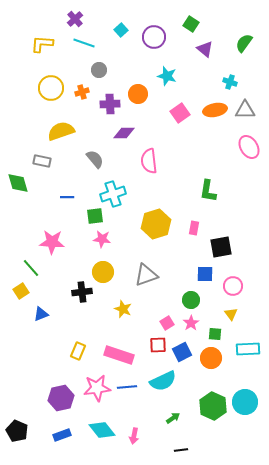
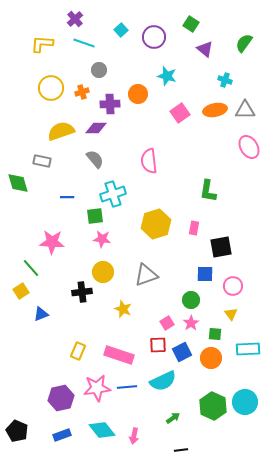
cyan cross at (230, 82): moved 5 px left, 2 px up
purple diamond at (124, 133): moved 28 px left, 5 px up
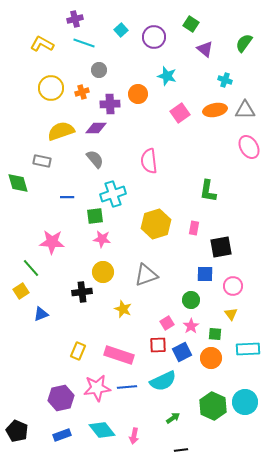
purple cross at (75, 19): rotated 28 degrees clockwise
yellow L-shape at (42, 44): rotated 25 degrees clockwise
pink star at (191, 323): moved 3 px down
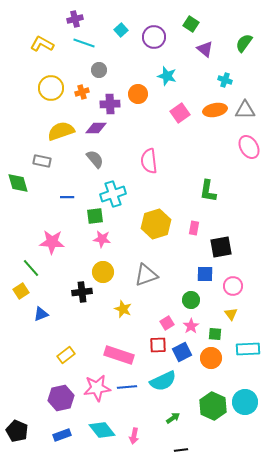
yellow rectangle at (78, 351): moved 12 px left, 4 px down; rotated 30 degrees clockwise
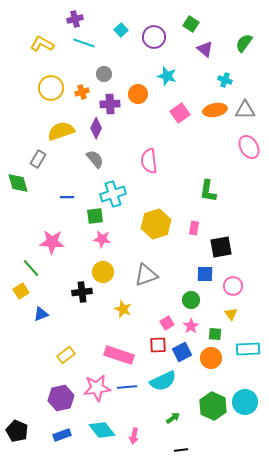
gray circle at (99, 70): moved 5 px right, 4 px down
purple diamond at (96, 128): rotated 65 degrees counterclockwise
gray rectangle at (42, 161): moved 4 px left, 2 px up; rotated 72 degrees counterclockwise
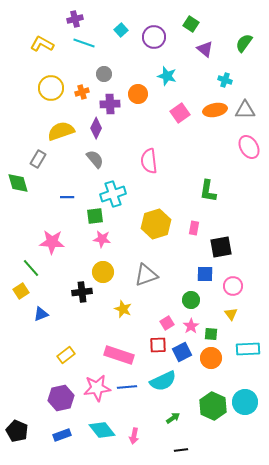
green square at (215, 334): moved 4 px left
